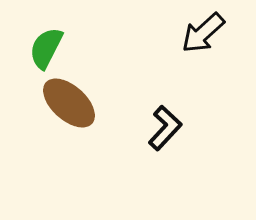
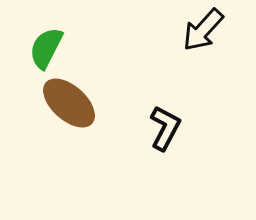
black arrow: moved 3 px up; rotated 6 degrees counterclockwise
black L-shape: rotated 15 degrees counterclockwise
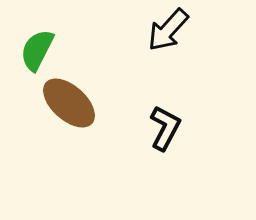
black arrow: moved 35 px left
green semicircle: moved 9 px left, 2 px down
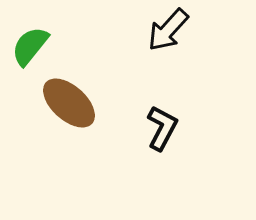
green semicircle: moved 7 px left, 4 px up; rotated 12 degrees clockwise
black L-shape: moved 3 px left
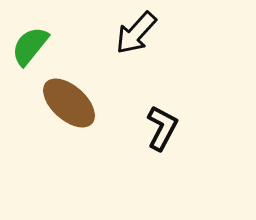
black arrow: moved 32 px left, 3 px down
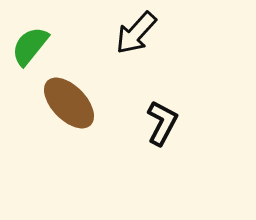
brown ellipse: rotated 4 degrees clockwise
black L-shape: moved 5 px up
